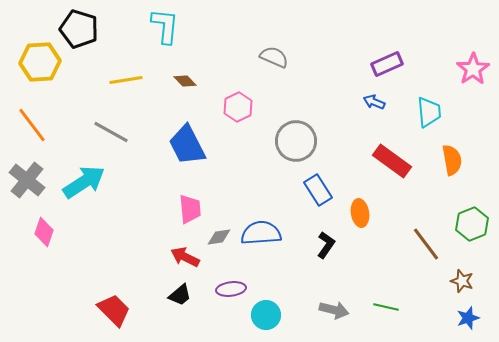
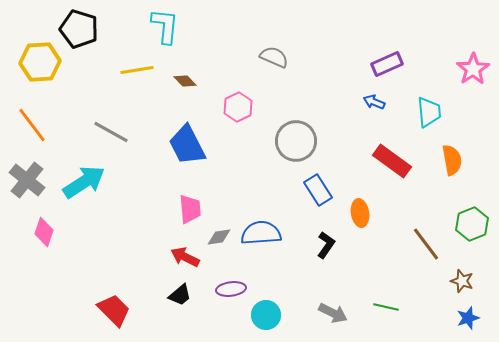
yellow line: moved 11 px right, 10 px up
gray arrow: moved 1 px left, 3 px down; rotated 12 degrees clockwise
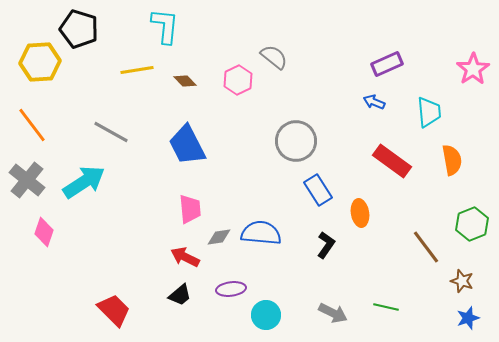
gray semicircle: rotated 16 degrees clockwise
pink hexagon: moved 27 px up
blue semicircle: rotated 9 degrees clockwise
brown line: moved 3 px down
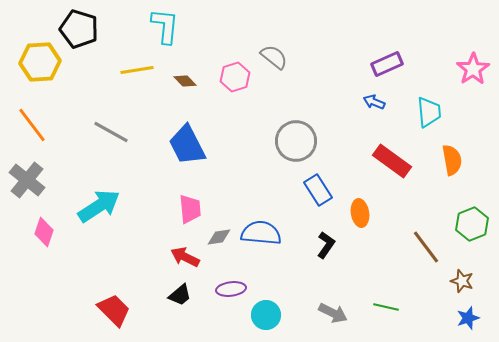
pink hexagon: moved 3 px left, 3 px up; rotated 8 degrees clockwise
cyan arrow: moved 15 px right, 24 px down
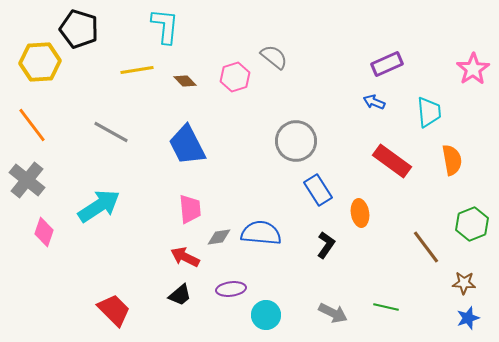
brown star: moved 2 px right, 2 px down; rotated 15 degrees counterclockwise
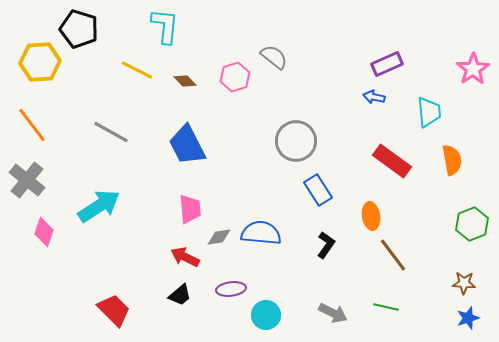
yellow line: rotated 36 degrees clockwise
blue arrow: moved 5 px up; rotated 10 degrees counterclockwise
orange ellipse: moved 11 px right, 3 px down
brown line: moved 33 px left, 8 px down
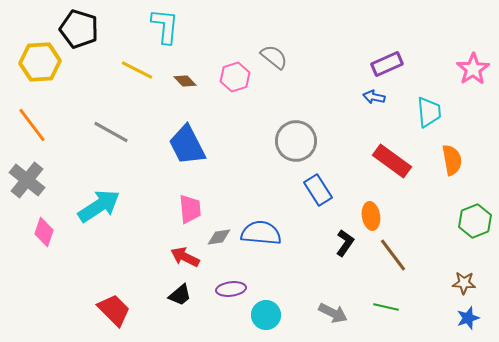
green hexagon: moved 3 px right, 3 px up
black L-shape: moved 19 px right, 2 px up
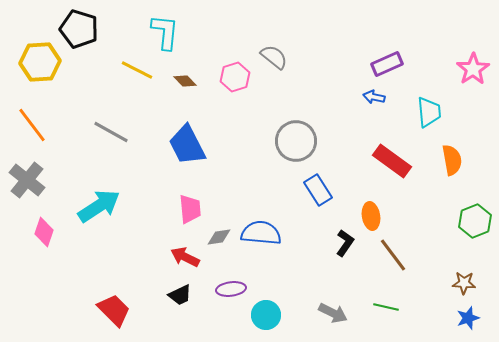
cyan L-shape: moved 6 px down
black trapezoid: rotated 15 degrees clockwise
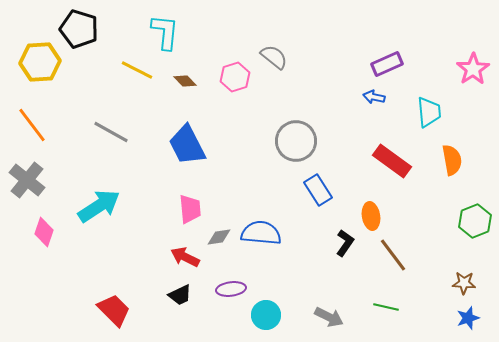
gray arrow: moved 4 px left, 4 px down
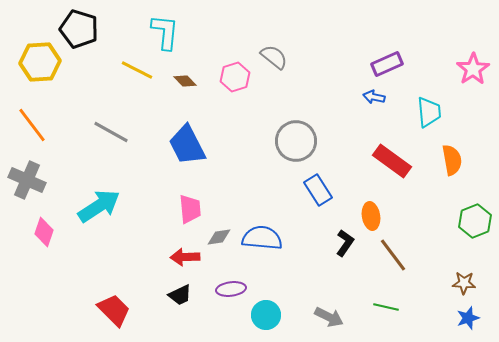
gray cross: rotated 15 degrees counterclockwise
blue semicircle: moved 1 px right, 5 px down
red arrow: rotated 28 degrees counterclockwise
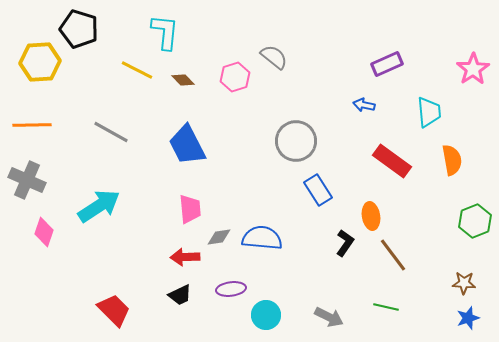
brown diamond: moved 2 px left, 1 px up
blue arrow: moved 10 px left, 8 px down
orange line: rotated 54 degrees counterclockwise
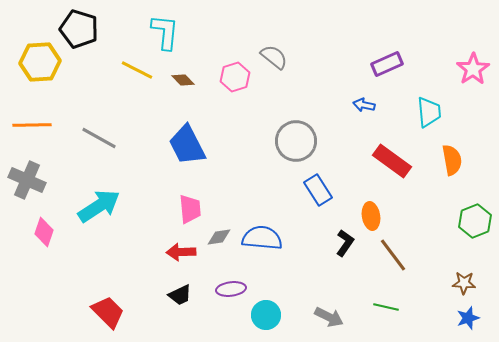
gray line: moved 12 px left, 6 px down
red arrow: moved 4 px left, 5 px up
red trapezoid: moved 6 px left, 2 px down
